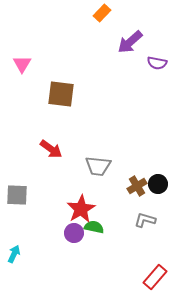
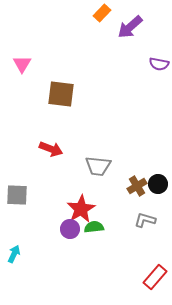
purple arrow: moved 15 px up
purple semicircle: moved 2 px right, 1 px down
red arrow: rotated 15 degrees counterclockwise
green semicircle: rotated 18 degrees counterclockwise
purple circle: moved 4 px left, 4 px up
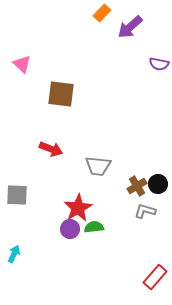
pink triangle: rotated 18 degrees counterclockwise
red star: moved 3 px left, 1 px up
gray L-shape: moved 9 px up
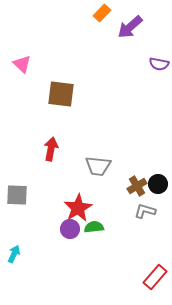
red arrow: rotated 100 degrees counterclockwise
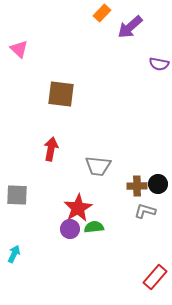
pink triangle: moved 3 px left, 15 px up
brown cross: rotated 30 degrees clockwise
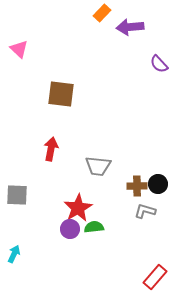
purple arrow: rotated 36 degrees clockwise
purple semicircle: rotated 36 degrees clockwise
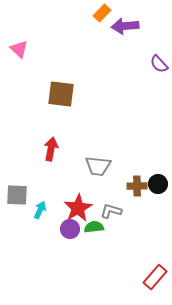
purple arrow: moved 5 px left, 1 px up
gray L-shape: moved 34 px left
cyan arrow: moved 26 px right, 44 px up
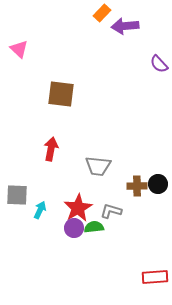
purple circle: moved 4 px right, 1 px up
red rectangle: rotated 45 degrees clockwise
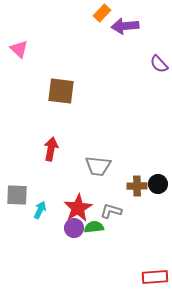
brown square: moved 3 px up
